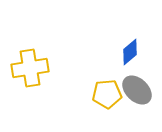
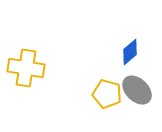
yellow cross: moved 4 px left; rotated 18 degrees clockwise
yellow pentagon: rotated 20 degrees clockwise
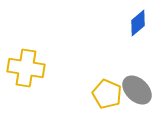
blue diamond: moved 8 px right, 29 px up
yellow pentagon: rotated 8 degrees clockwise
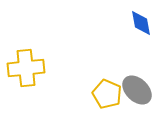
blue diamond: moved 3 px right; rotated 60 degrees counterclockwise
yellow cross: rotated 15 degrees counterclockwise
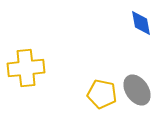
gray ellipse: rotated 12 degrees clockwise
yellow pentagon: moved 5 px left; rotated 12 degrees counterclockwise
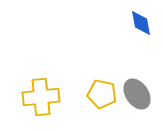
yellow cross: moved 15 px right, 29 px down
gray ellipse: moved 4 px down
